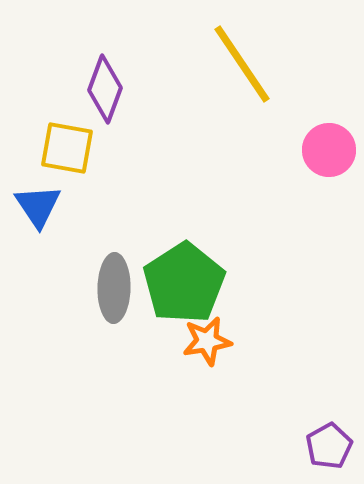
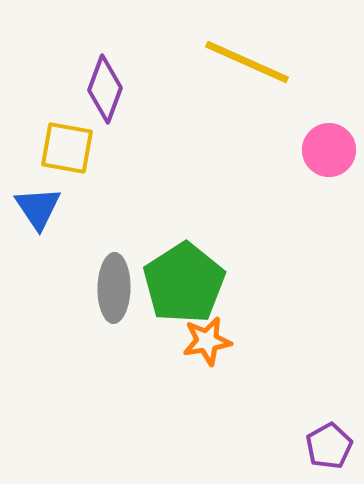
yellow line: moved 5 px right, 2 px up; rotated 32 degrees counterclockwise
blue triangle: moved 2 px down
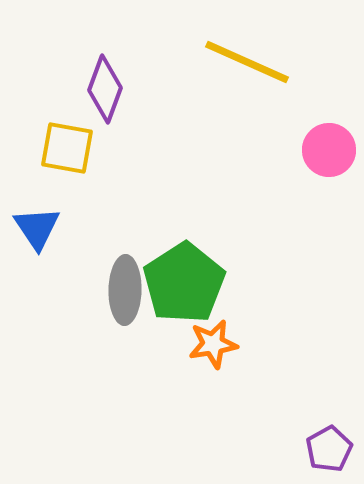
blue triangle: moved 1 px left, 20 px down
gray ellipse: moved 11 px right, 2 px down
orange star: moved 6 px right, 3 px down
purple pentagon: moved 3 px down
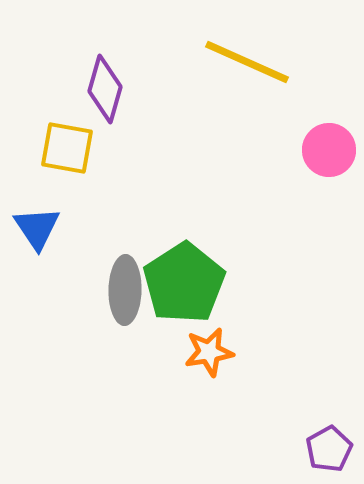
purple diamond: rotated 4 degrees counterclockwise
orange star: moved 4 px left, 8 px down
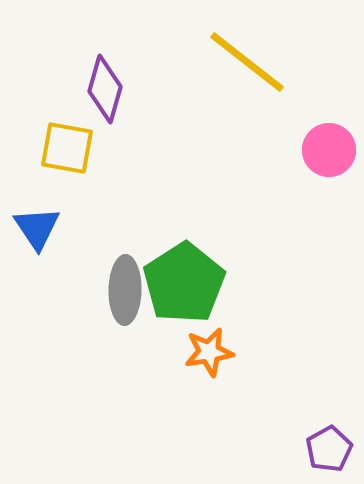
yellow line: rotated 14 degrees clockwise
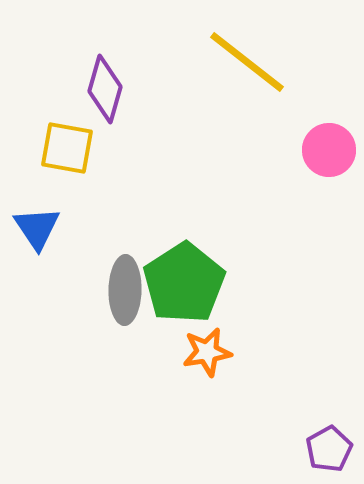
orange star: moved 2 px left
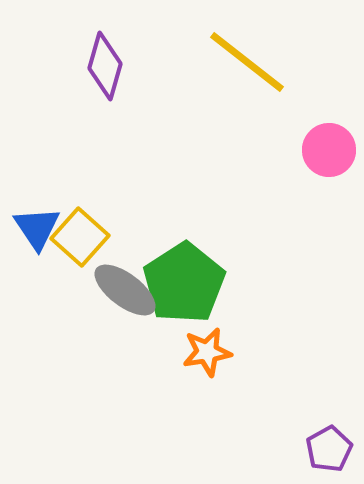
purple diamond: moved 23 px up
yellow square: moved 13 px right, 89 px down; rotated 32 degrees clockwise
gray ellipse: rotated 54 degrees counterclockwise
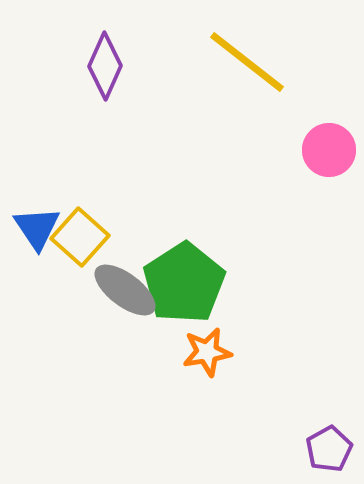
purple diamond: rotated 8 degrees clockwise
